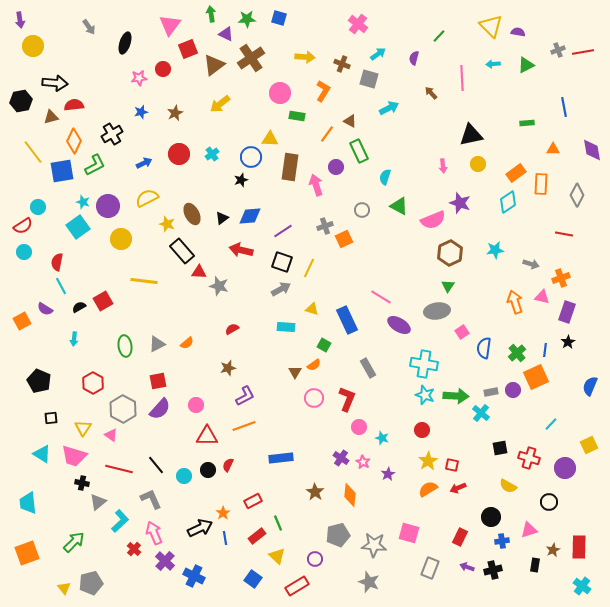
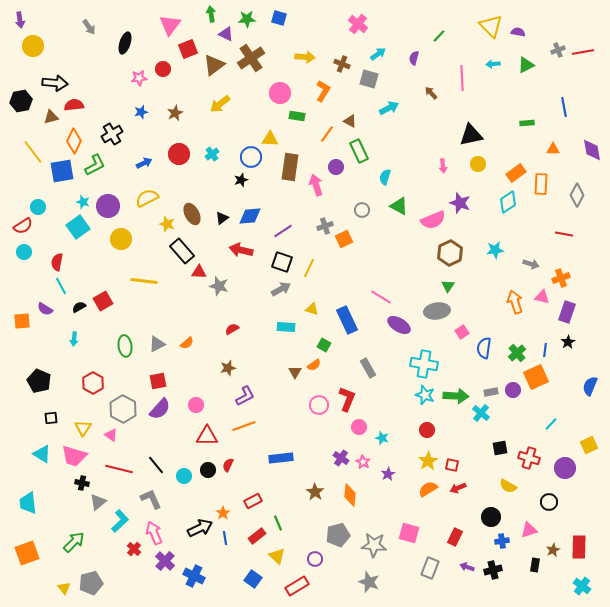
orange square at (22, 321): rotated 24 degrees clockwise
pink circle at (314, 398): moved 5 px right, 7 px down
red circle at (422, 430): moved 5 px right
red rectangle at (460, 537): moved 5 px left
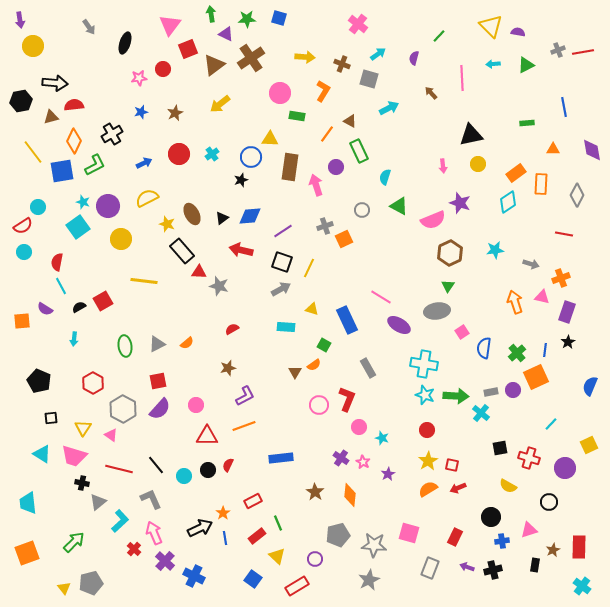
gray star at (369, 582): moved 2 px up; rotated 25 degrees clockwise
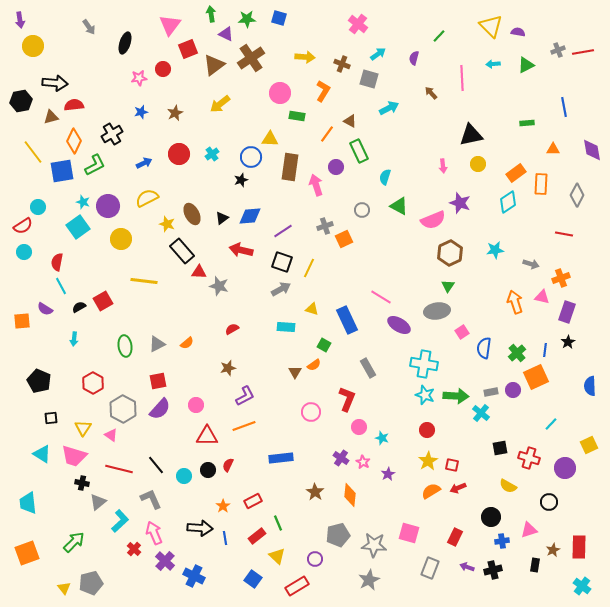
blue semicircle at (590, 386): rotated 24 degrees counterclockwise
pink circle at (319, 405): moved 8 px left, 7 px down
orange semicircle at (428, 489): moved 3 px right, 2 px down
orange star at (223, 513): moved 7 px up
black arrow at (200, 528): rotated 30 degrees clockwise
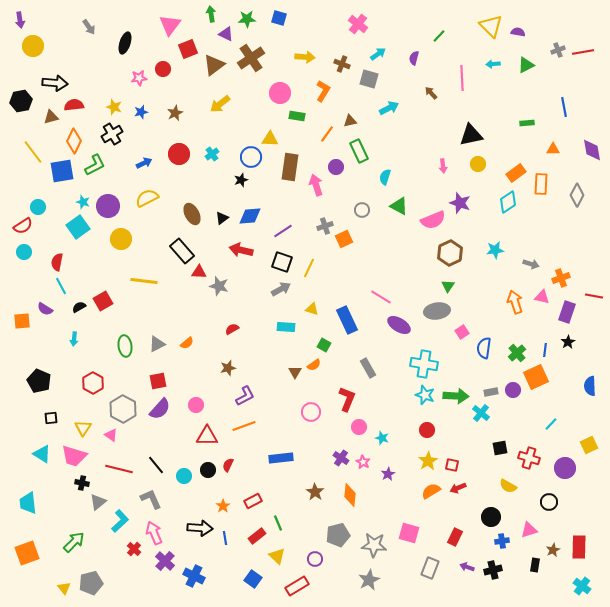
brown triangle at (350, 121): rotated 40 degrees counterclockwise
yellow star at (167, 224): moved 53 px left, 117 px up
red line at (564, 234): moved 30 px right, 62 px down
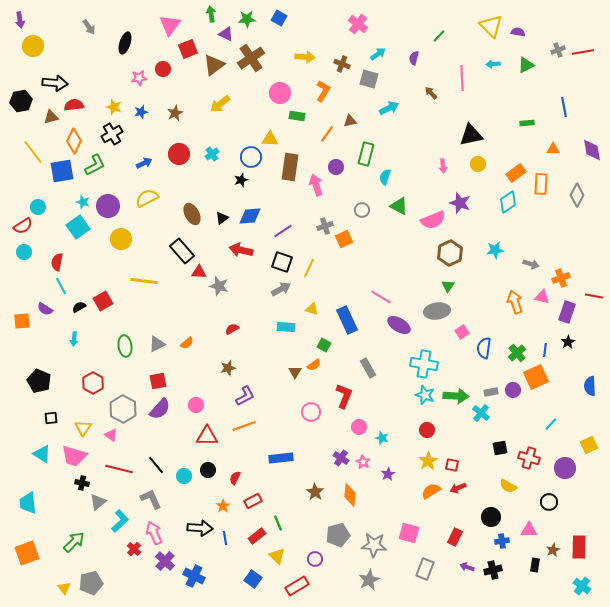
blue square at (279, 18): rotated 14 degrees clockwise
green rectangle at (359, 151): moved 7 px right, 3 px down; rotated 40 degrees clockwise
red L-shape at (347, 399): moved 3 px left, 3 px up
red semicircle at (228, 465): moved 7 px right, 13 px down
pink triangle at (529, 530): rotated 18 degrees clockwise
gray rectangle at (430, 568): moved 5 px left, 1 px down
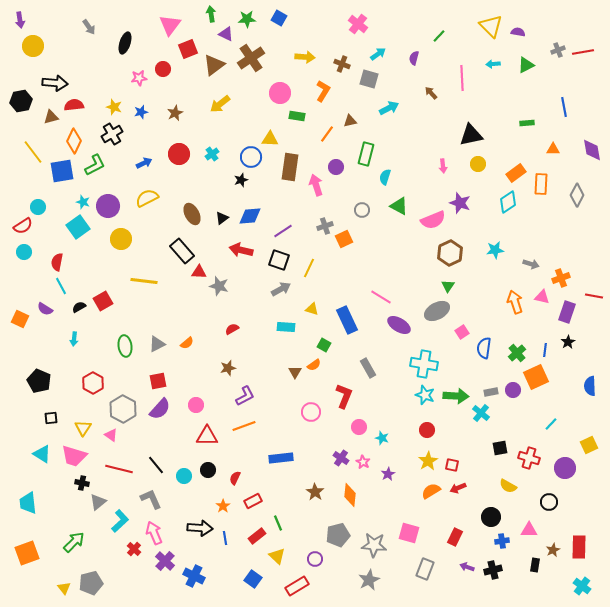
black square at (282, 262): moved 3 px left, 2 px up
gray ellipse at (437, 311): rotated 20 degrees counterclockwise
orange square at (22, 321): moved 2 px left, 2 px up; rotated 30 degrees clockwise
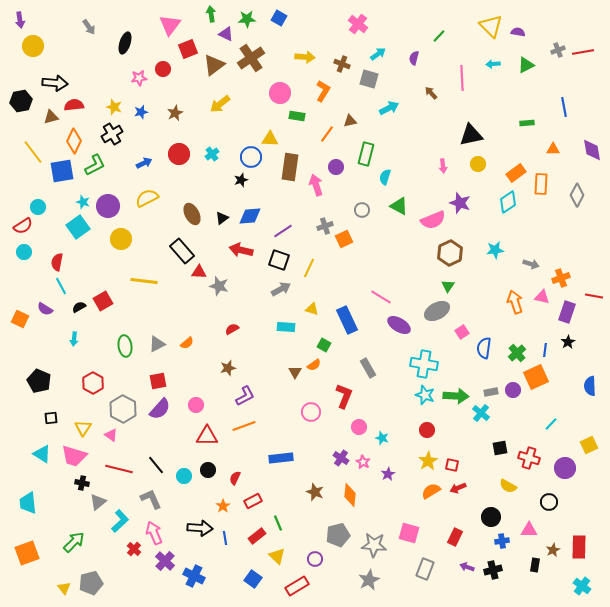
brown star at (315, 492): rotated 12 degrees counterclockwise
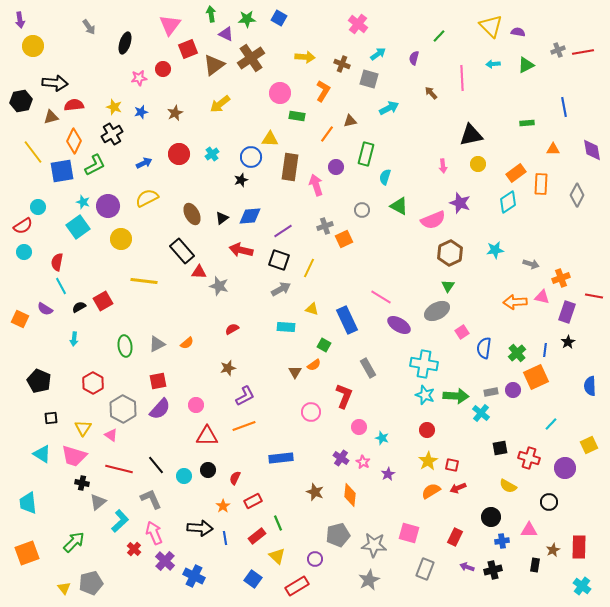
orange arrow at (515, 302): rotated 75 degrees counterclockwise
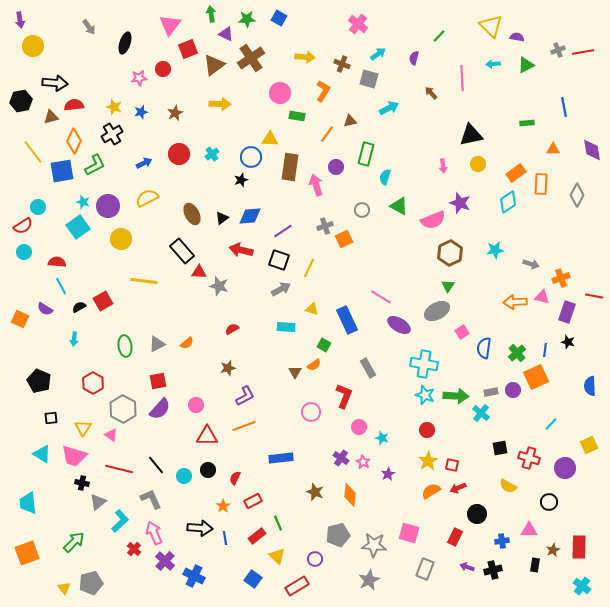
purple semicircle at (518, 32): moved 1 px left, 5 px down
yellow arrow at (220, 104): rotated 140 degrees counterclockwise
red semicircle at (57, 262): rotated 84 degrees clockwise
black star at (568, 342): rotated 24 degrees counterclockwise
black circle at (491, 517): moved 14 px left, 3 px up
